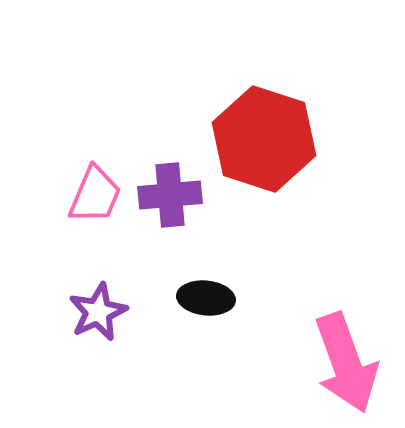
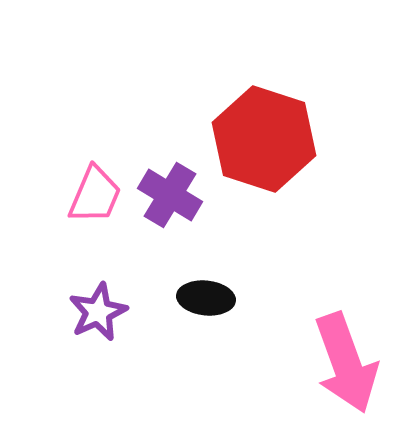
purple cross: rotated 36 degrees clockwise
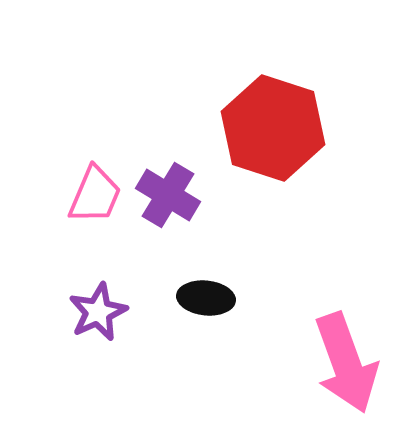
red hexagon: moved 9 px right, 11 px up
purple cross: moved 2 px left
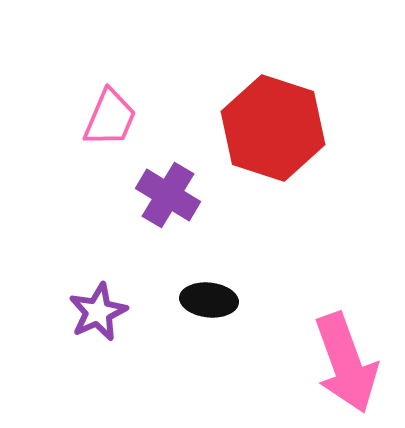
pink trapezoid: moved 15 px right, 77 px up
black ellipse: moved 3 px right, 2 px down
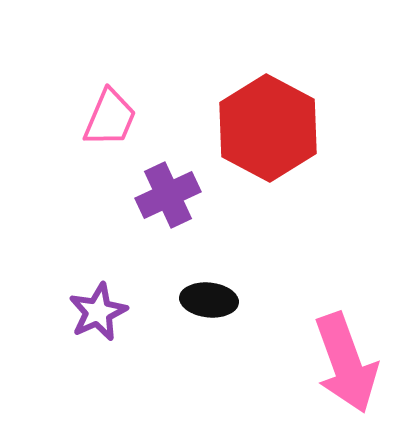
red hexagon: moved 5 px left; rotated 10 degrees clockwise
purple cross: rotated 34 degrees clockwise
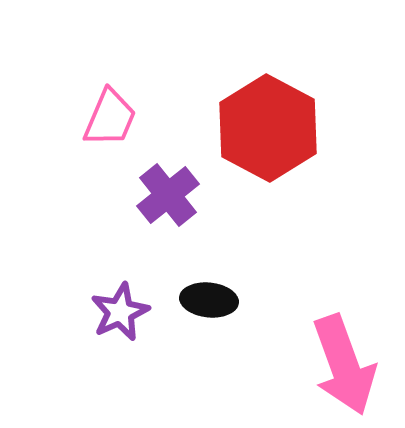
purple cross: rotated 14 degrees counterclockwise
purple star: moved 22 px right
pink arrow: moved 2 px left, 2 px down
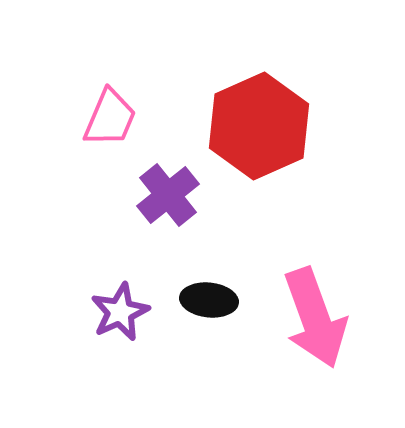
red hexagon: moved 9 px left, 2 px up; rotated 8 degrees clockwise
pink arrow: moved 29 px left, 47 px up
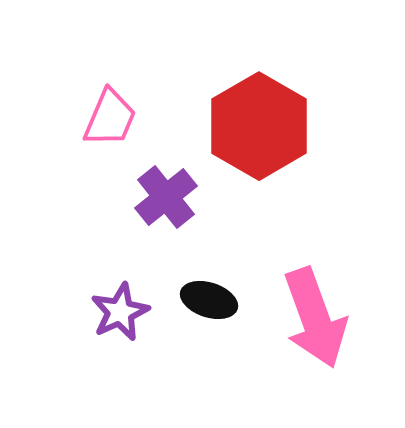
red hexagon: rotated 6 degrees counterclockwise
purple cross: moved 2 px left, 2 px down
black ellipse: rotated 12 degrees clockwise
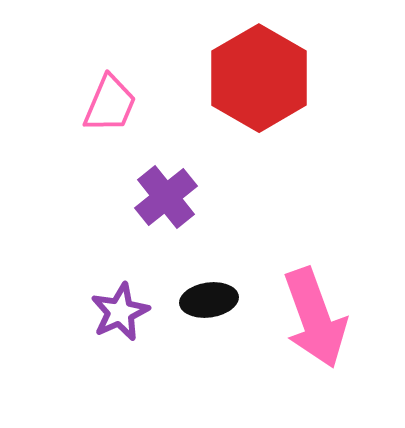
pink trapezoid: moved 14 px up
red hexagon: moved 48 px up
black ellipse: rotated 26 degrees counterclockwise
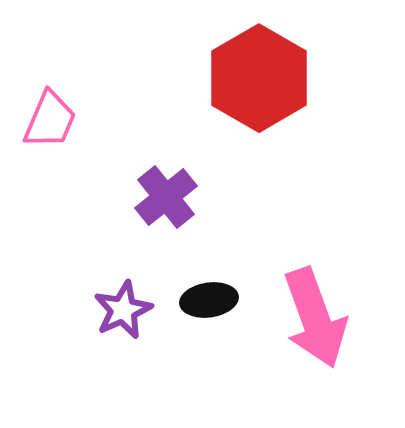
pink trapezoid: moved 60 px left, 16 px down
purple star: moved 3 px right, 2 px up
